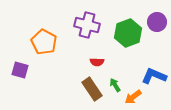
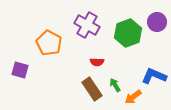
purple cross: rotated 15 degrees clockwise
orange pentagon: moved 5 px right, 1 px down
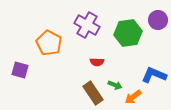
purple circle: moved 1 px right, 2 px up
green hexagon: rotated 12 degrees clockwise
blue L-shape: moved 1 px up
green arrow: rotated 144 degrees clockwise
brown rectangle: moved 1 px right, 4 px down
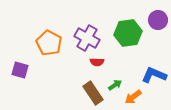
purple cross: moved 13 px down
green arrow: rotated 56 degrees counterclockwise
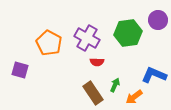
green arrow: rotated 32 degrees counterclockwise
orange arrow: moved 1 px right
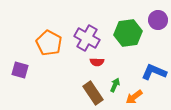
blue L-shape: moved 3 px up
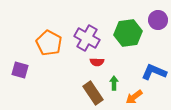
green arrow: moved 1 px left, 2 px up; rotated 24 degrees counterclockwise
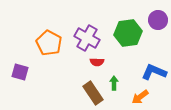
purple square: moved 2 px down
orange arrow: moved 6 px right
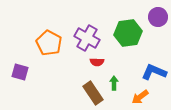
purple circle: moved 3 px up
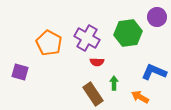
purple circle: moved 1 px left
brown rectangle: moved 1 px down
orange arrow: rotated 66 degrees clockwise
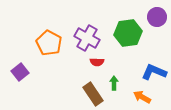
purple square: rotated 36 degrees clockwise
orange arrow: moved 2 px right
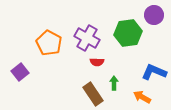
purple circle: moved 3 px left, 2 px up
